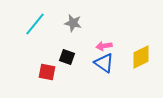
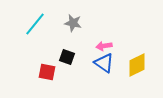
yellow diamond: moved 4 px left, 8 px down
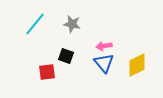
gray star: moved 1 px left, 1 px down
black square: moved 1 px left, 1 px up
blue triangle: rotated 15 degrees clockwise
red square: rotated 18 degrees counterclockwise
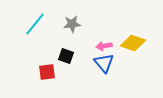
gray star: rotated 18 degrees counterclockwise
yellow diamond: moved 4 px left, 22 px up; rotated 45 degrees clockwise
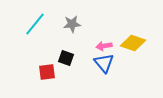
black square: moved 2 px down
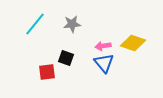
pink arrow: moved 1 px left
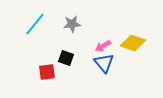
pink arrow: rotated 21 degrees counterclockwise
